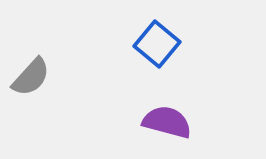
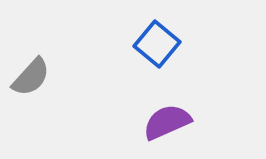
purple semicircle: rotated 39 degrees counterclockwise
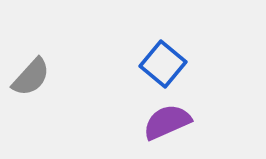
blue square: moved 6 px right, 20 px down
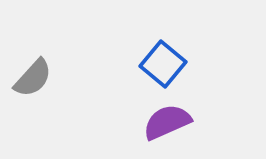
gray semicircle: moved 2 px right, 1 px down
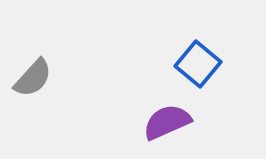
blue square: moved 35 px right
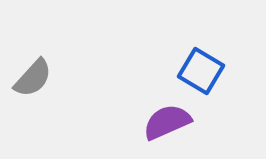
blue square: moved 3 px right, 7 px down; rotated 9 degrees counterclockwise
